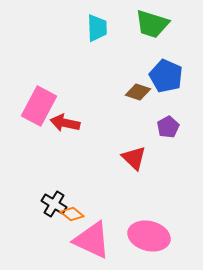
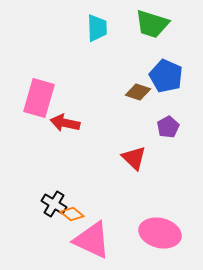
pink rectangle: moved 8 px up; rotated 12 degrees counterclockwise
pink ellipse: moved 11 px right, 3 px up
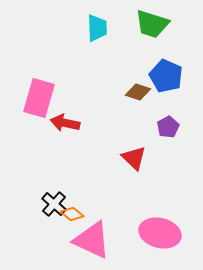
black cross: rotated 10 degrees clockwise
